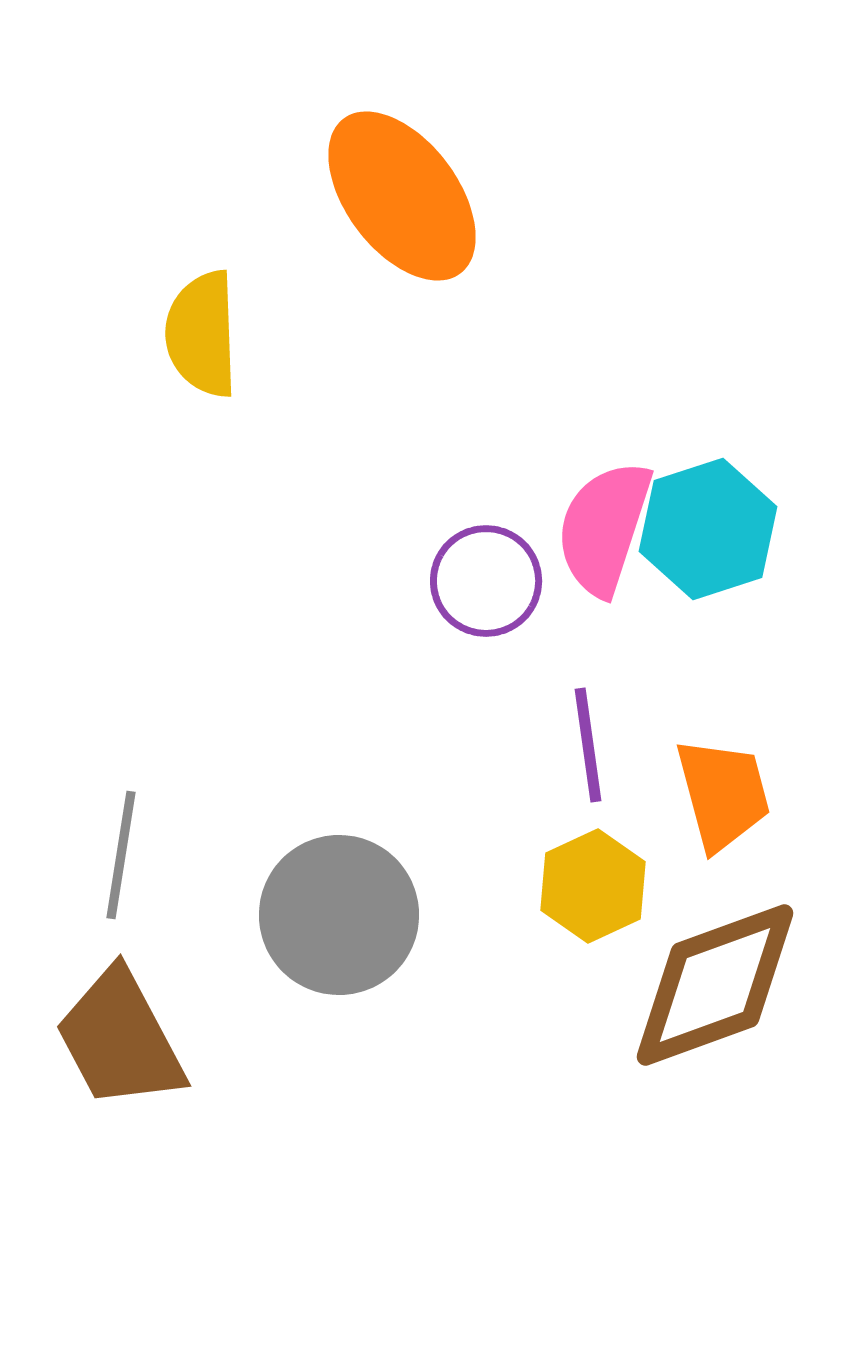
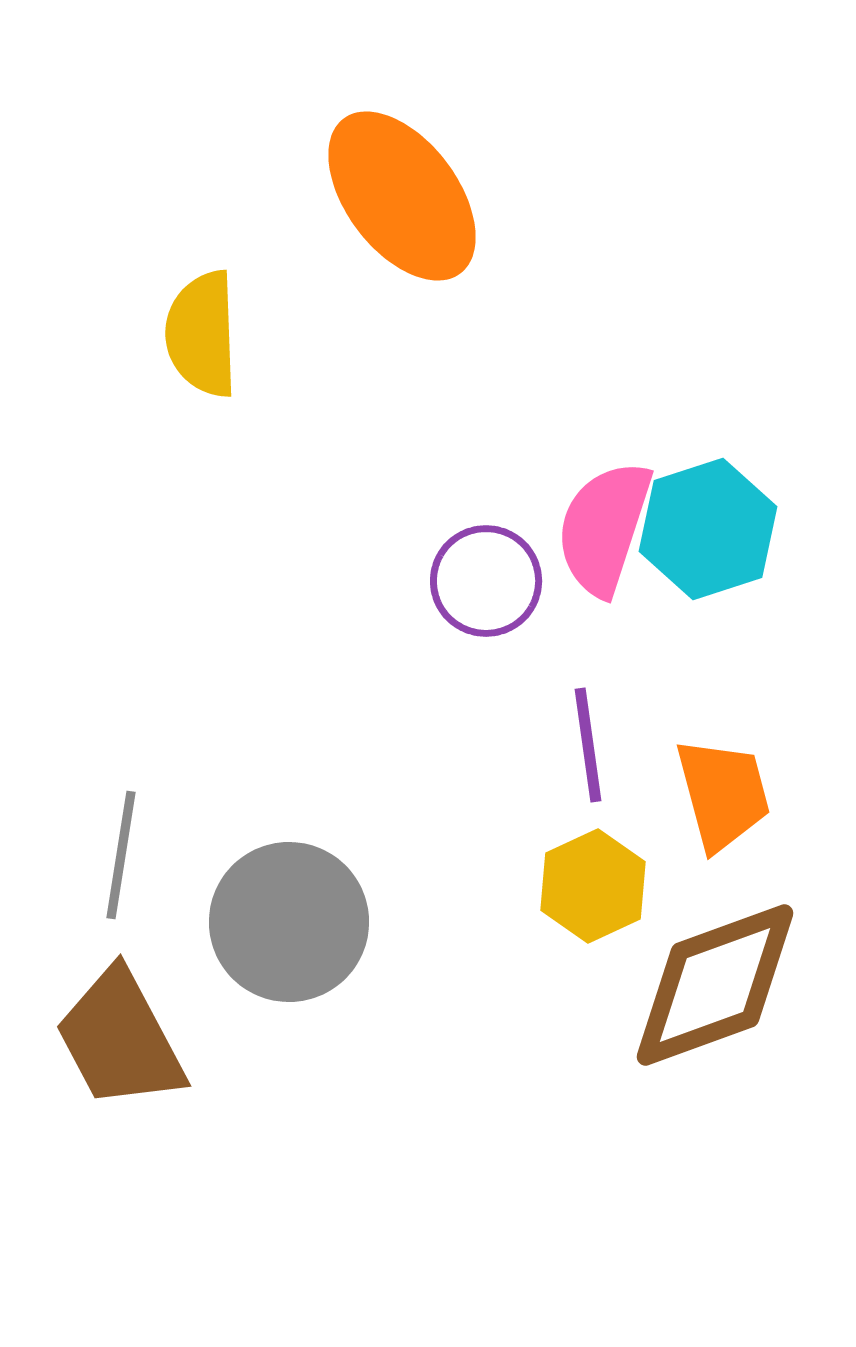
gray circle: moved 50 px left, 7 px down
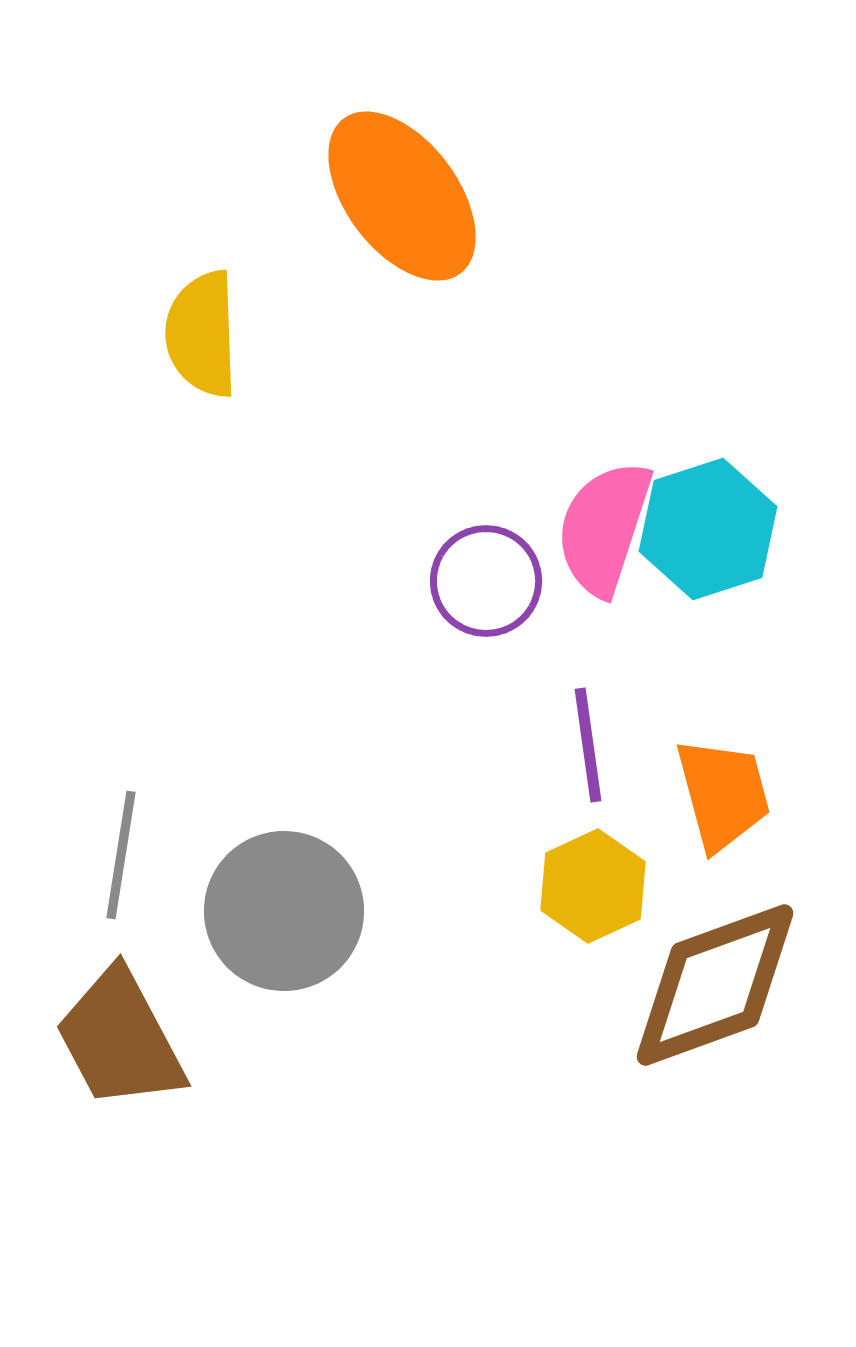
gray circle: moved 5 px left, 11 px up
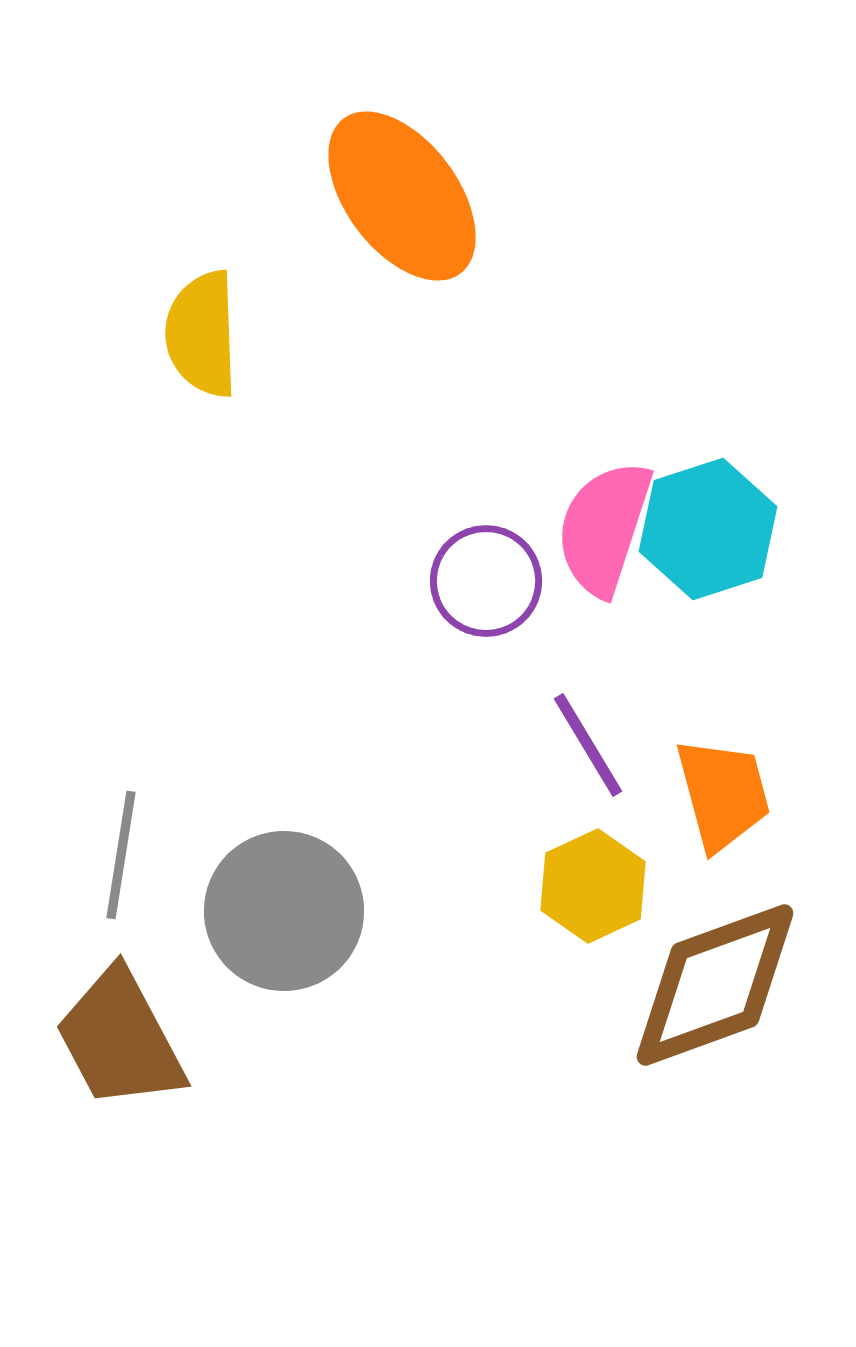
purple line: rotated 23 degrees counterclockwise
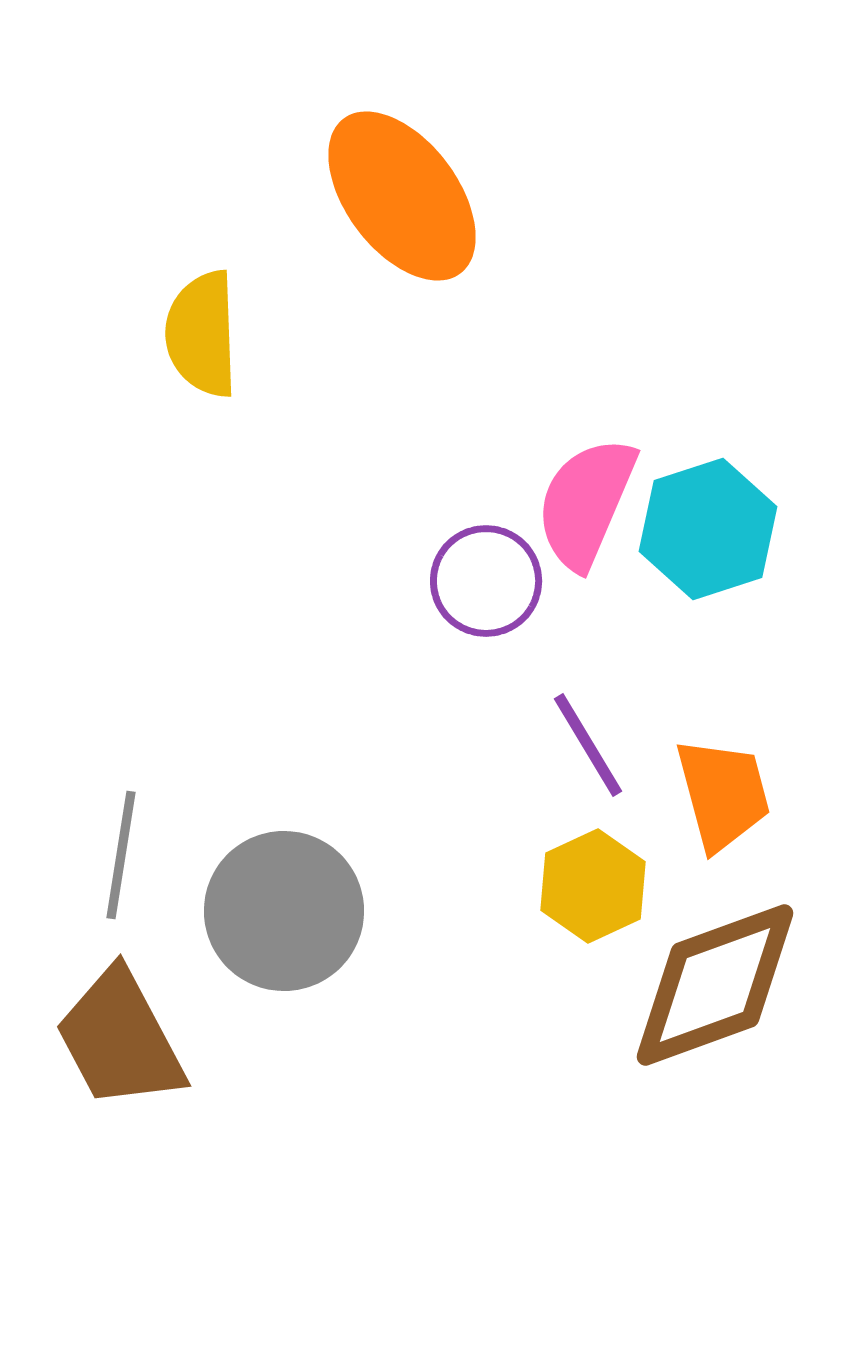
pink semicircle: moved 18 px left, 25 px up; rotated 5 degrees clockwise
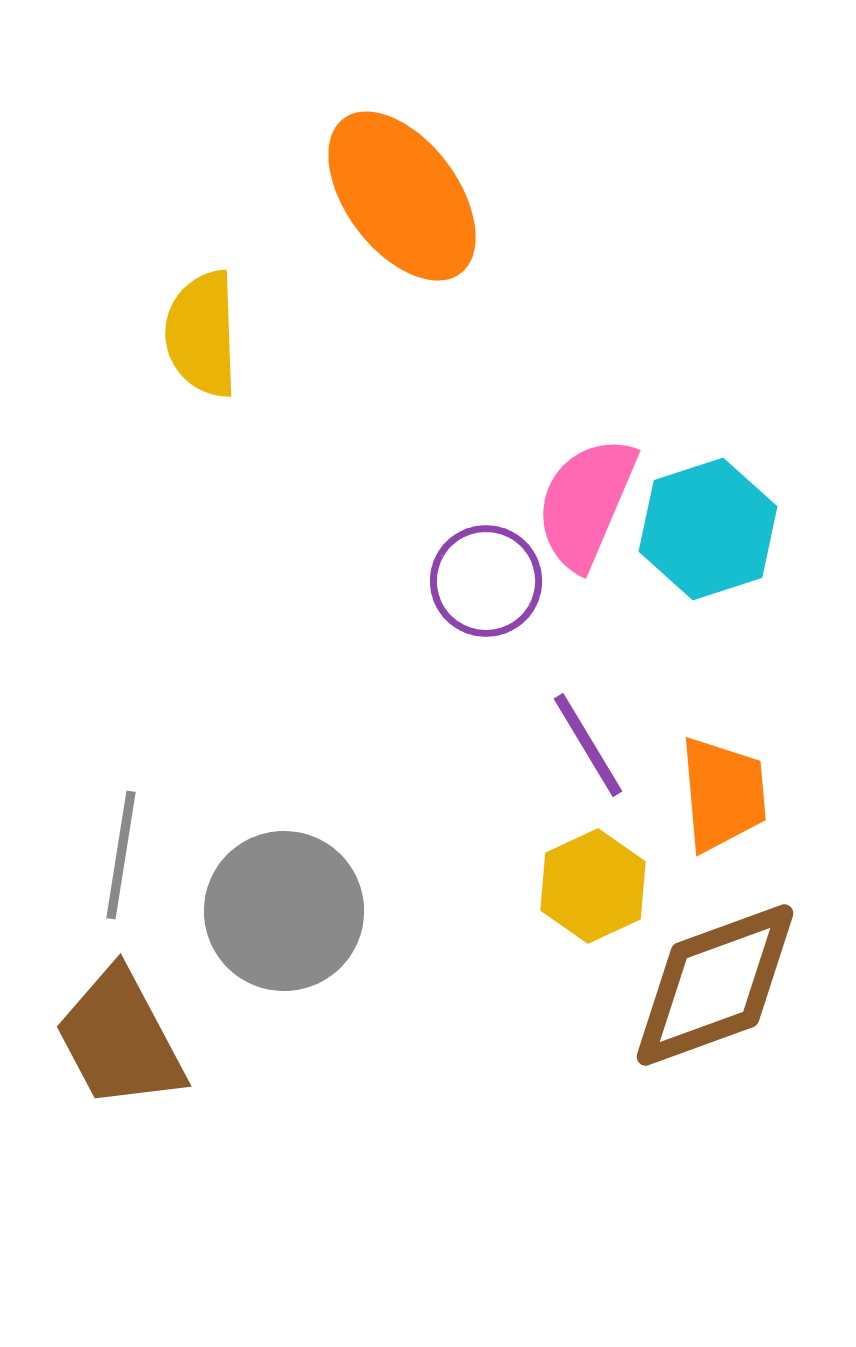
orange trapezoid: rotated 10 degrees clockwise
